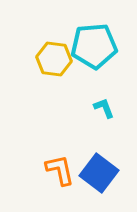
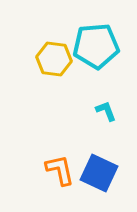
cyan pentagon: moved 2 px right
cyan L-shape: moved 2 px right, 3 px down
blue square: rotated 12 degrees counterclockwise
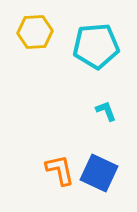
yellow hexagon: moved 19 px left, 27 px up; rotated 12 degrees counterclockwise
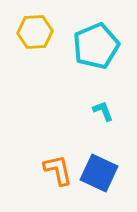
cyan pentagon: rotated 18 degrees counterclockwise
cyan L-shape: moved 3 px left
orange L-shape: moved 2 px left
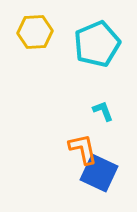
cyan pentagon: moved 1 px right, 2 px up
orange L-shape: moved 25 px right, 21 px up
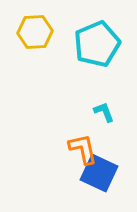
cyan L-shape: moved 1 px right, 1 px down
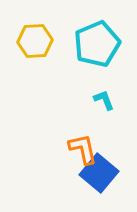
yellow hexagon: moved 9 px down
cyan L-shape: moved 12 px up
blue square: rotated 15 degrees clockwise
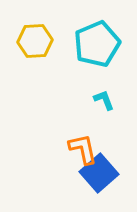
blue square: rotated 9 degrees clockwise
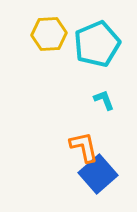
yellow hexagon: moved 14 px right, 7 px up
orange L-shape: moved 1 px right, 2 px up
blue square: moved 1 px left, 1 px down
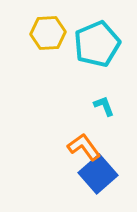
yellow hexagon: moved 1 px left, 1 px up
cyan L-shape: moved 6 px down
orange L-shape: rotated 24 degrees counterclockwise
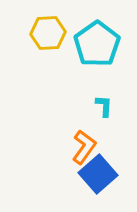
cyan pentagon: rotated 12 degrees counterclockwise
cyan L-shape: rotated 25 degrees clockwise
orange L-shape: rotated 72 degrees clockwise
